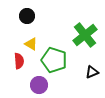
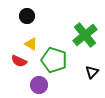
red semicircle: rotated 119 degrees clockwise
black triangle: rotated 24 degrees counterclockwise
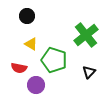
green cross: moved 1 px right
red semicircle: moved 7 px down; rotated 14 degrees counterclockwise
black triangle: moved 3 px left
purple circle: moved 3 px left
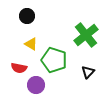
black triangle: moved 1 px left
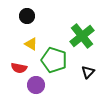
green cross: moved 4 px left, 1 px down
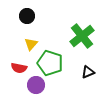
yellow triangle: rotated 40 degrees clockwise
green pentagon: moved 4 px left, 3 px down
black triangle: rotated 24 degrees clockwise
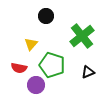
black circle: moved 19 px right
green pentagon: moved 2 px right, 2 px down
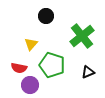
purple circle: moved 6 px left
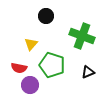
green cross: rotated 30 degrees counterclockwise
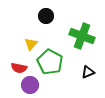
green pentagon: moved 2 px left, 3 px up; rotated 10 degrees clockwise
